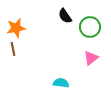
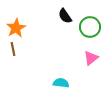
orange star: rotated 18 degrees counterclockwise
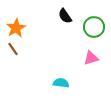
green circle: moved 4 px right
brown line: rotated 24 degrees counterclockwise
pink triangle: rotated 21 degrees clockwise
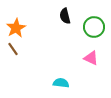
black semicircle: rotated 21 degrees clockwise
pink triangle: rotated 42 degrees clockwise
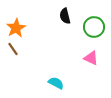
cyan semicircle: moved 5 px left; rotated 21 degrees clockwise
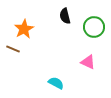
orange star: moved 8 px right, 1 px down
brown line: rotated 32 degrees counterclockwise
pink triangle: moved 3 px left, 4 px down
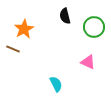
cyan semicircle: moved 1 px down; rotated 35 degrees clockwise
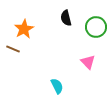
black semicircle: moved 1 px right, 2 px down
green circle: moved 2 px right
pink triangle: rotated 21 degrees clockwise
cyan semicircle: moved 1 px right, 2 px down
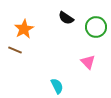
black semicircle: rotated 42 degrees counterclockwise
brown line: moved 2 px right, 1 px down
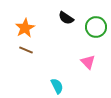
orange star: moved 1 px right, 1 px up
brown line: moved 11 px right
